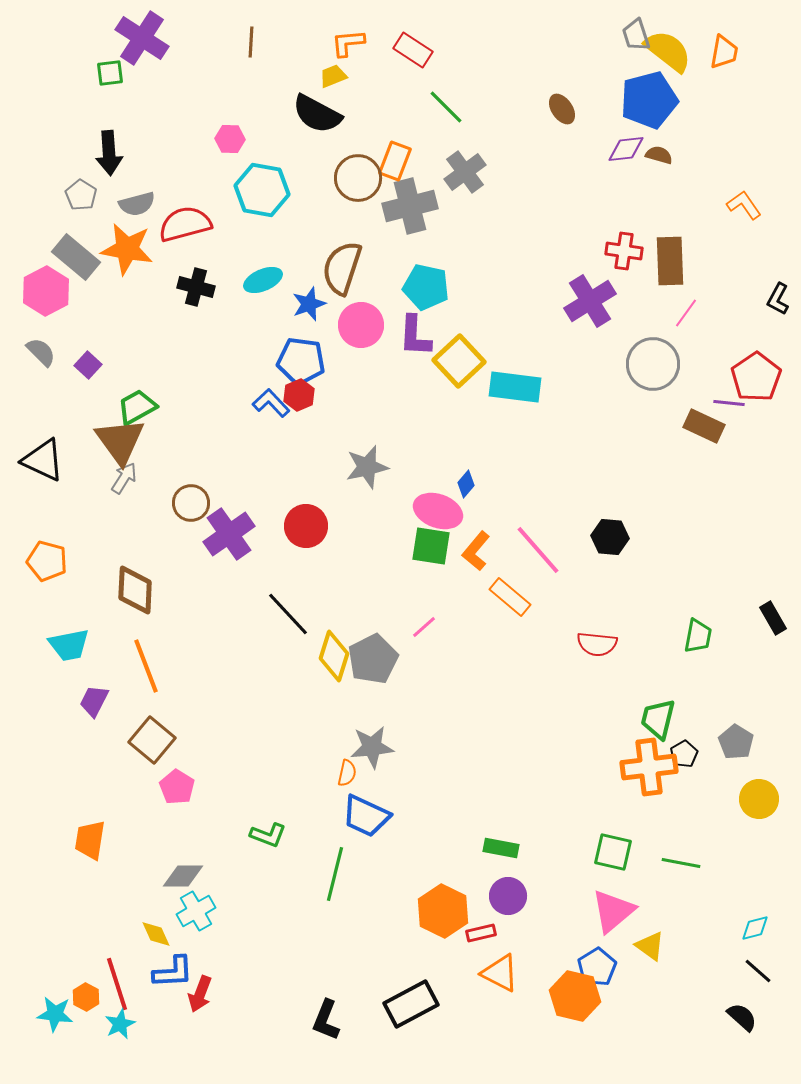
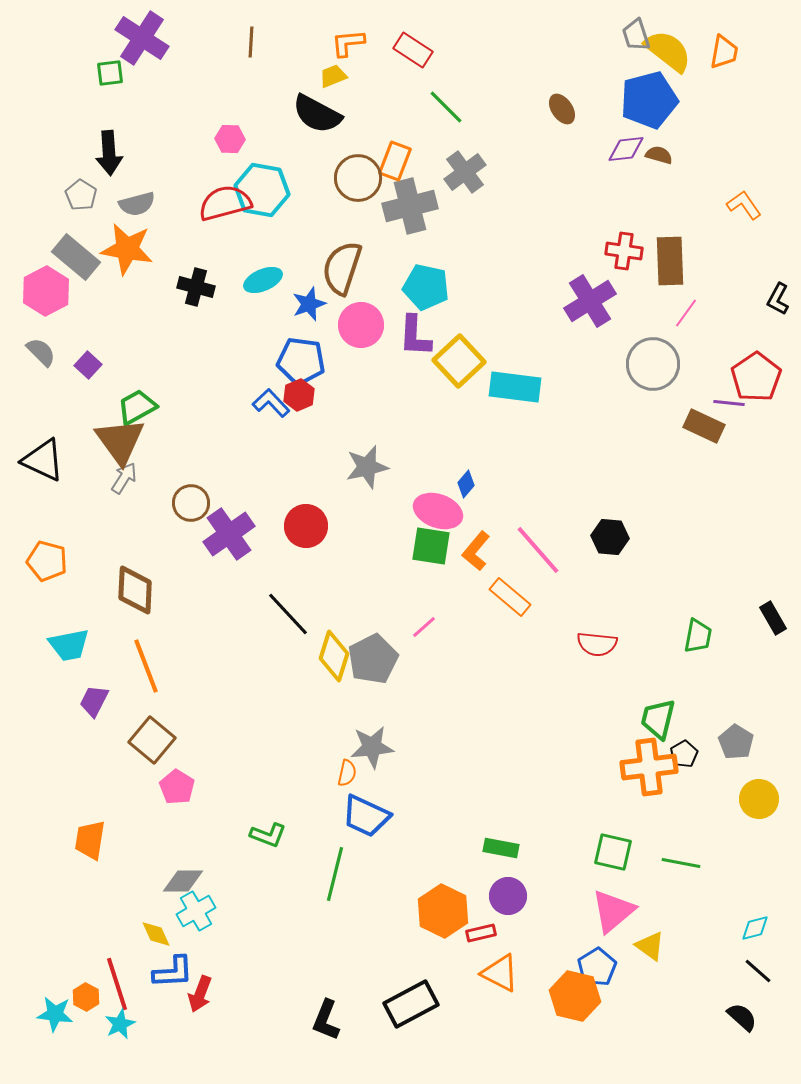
red semicircle at (185, 224): moved 40 px right, 21 px up
gray diamond at (183, 876): moved 5 px down
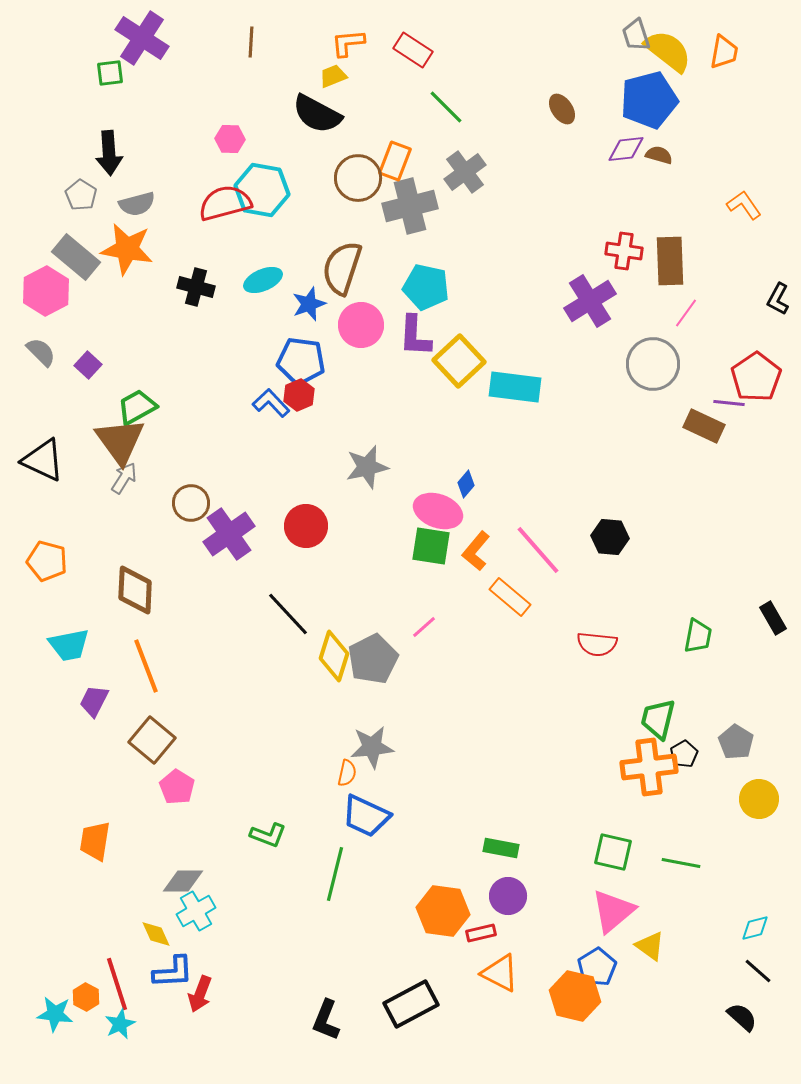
orange trapezoid at (90, 840): moved 5 px right, 1 px down
orange hexagon at (443, 911): rotated 18 degrees counterclockwise
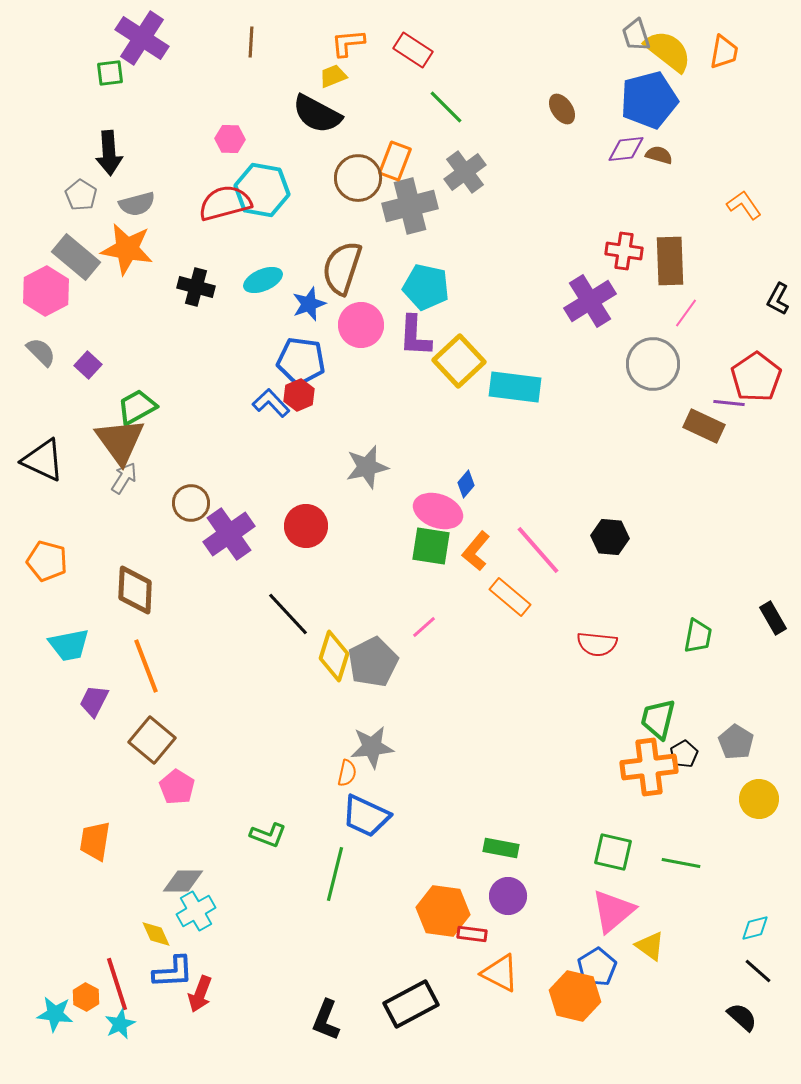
gray pentagon at (373, 659): moved 3 px down
red rectangle at (481, 933): moved 9 px left, 1 px down; rotated 20 degrees clockwise
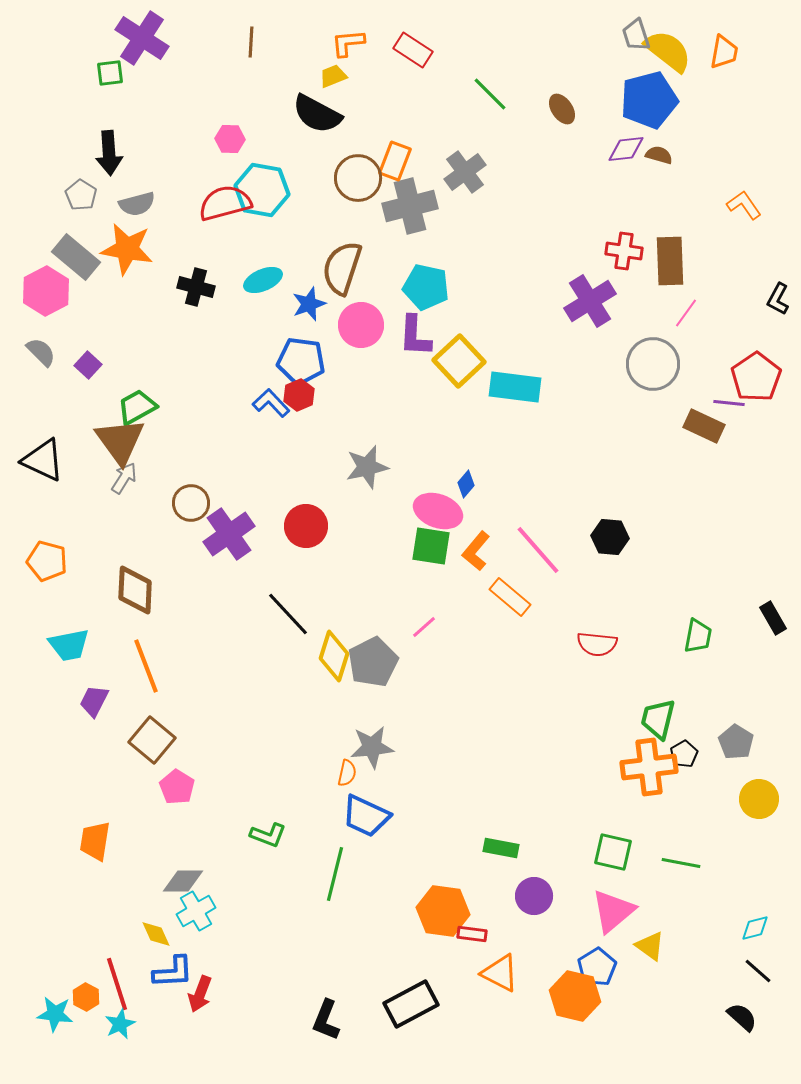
green line at (446, 107): moved 44 px right, 13 px up
purple circle at (508, 896): moved 26 px right
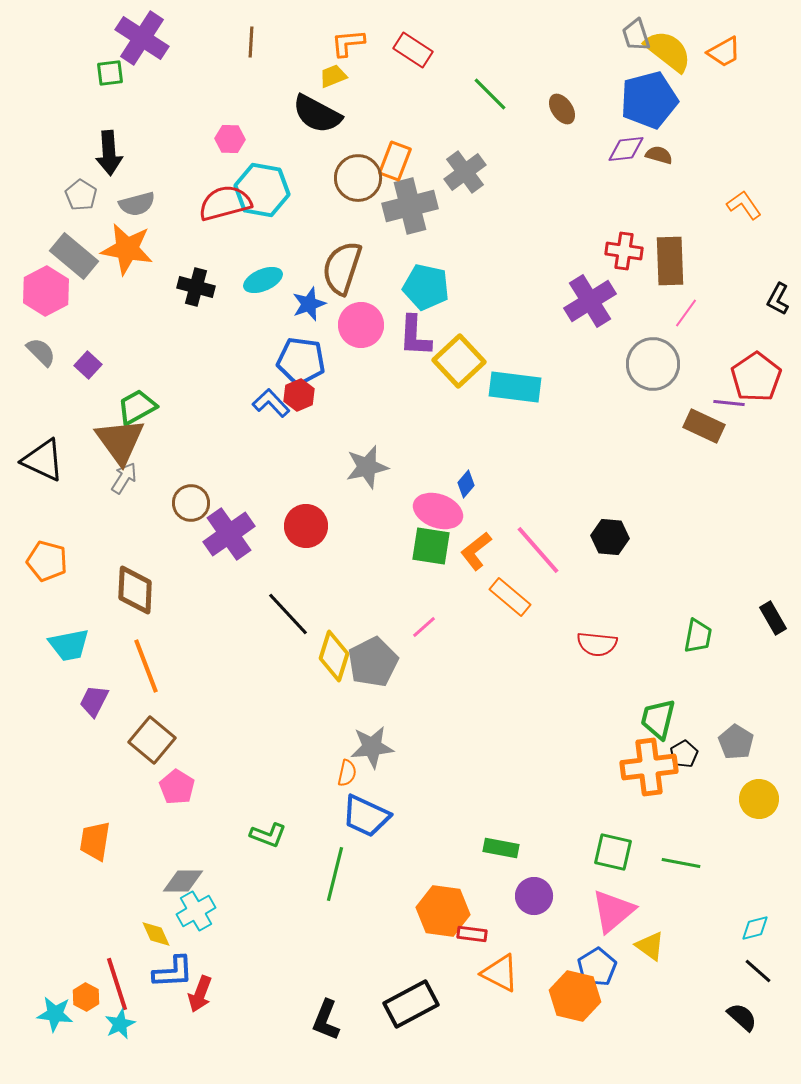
orange trapezoid at (724, 52): rotated 51 degrees clockwise
gray rectangle at (76, 257): moved 2 px left, 1 px up
orange L-shape at (476, 551): rotated 12 degrees clockwise
